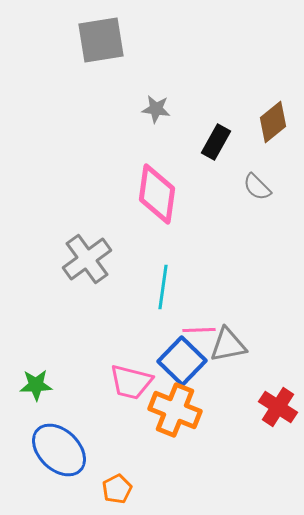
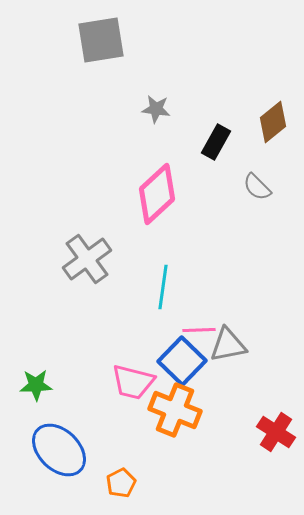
pink diamond: rotated 40 degrees clockwise
pink trapezoid: moved 2 px right
red cross: moved 2 px left, 25 px down
orange pentagon: moved 4 px right, 6 px up
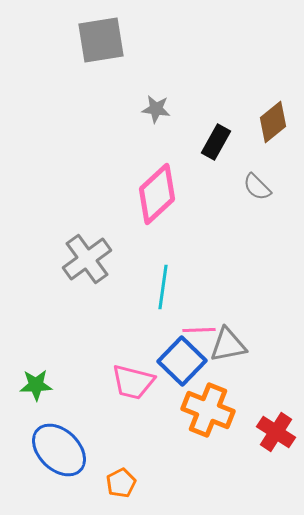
orange cross: moved 33 px right
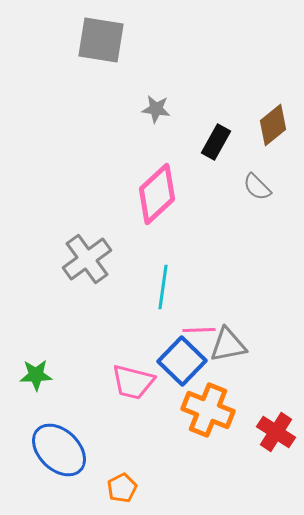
gray square: rotated 18 degrees clockwise
brown diamond: moved 3 px down
green star: moved 10 px up
orange pentagon: moved 1 px right, 5 px down
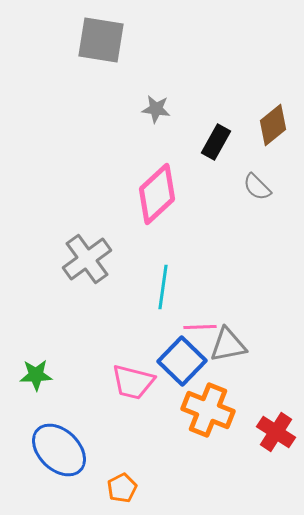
pink line: moved 1 px right, 3 px up
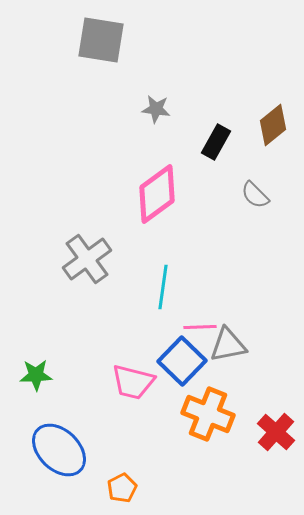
gray semicircle: moved 2 px left, 8 px down
pink diamond: rotated 6 degrees clockwise
orange cross: moved 4 px down
red cross: rotated 9 degrees clockwise
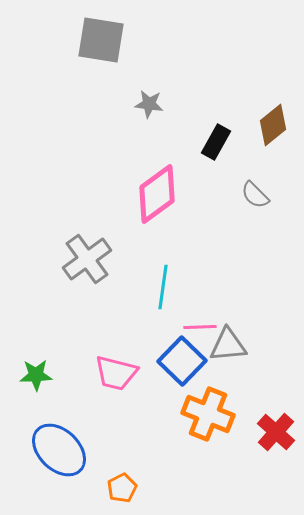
gray star: moved 7 px left, 5 px up
gray triangle: rotated 6 degrees clockwise
pink trapezoid: moved 17 px left, 9 px up
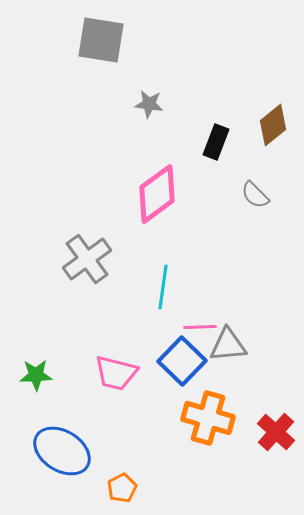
black rectangle: rotated 8 degrees counterclockwise
orange cross: moved 4 px down; rotated 6 degrees counterclockwise
blue ellipse: moved 3 px right, 1 px down; rotated 12 degrees counterclockwise
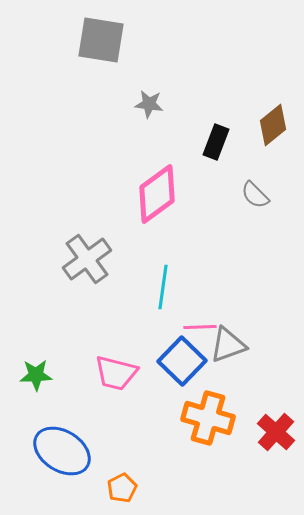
gray triangle: rotated 15 degrees counterclockwise
